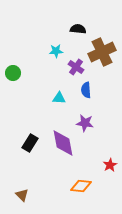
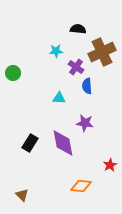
blue semicircle: moved 1 px right, 4 px up
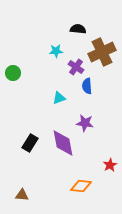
cyan triangle: rotated 24 degrees counterclockwise
brown triangle: rotated 40 degrees counterclockwise
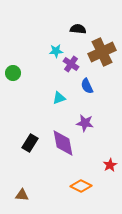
purple cross: moved 5 px left, 3 px up
blue semicircle: rotated 21 degrees counterclockwise
orange diamond: rotated 20 degrees clockwise
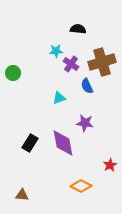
brown cross: moved 10 px down; rotated 8 degrees clockwise
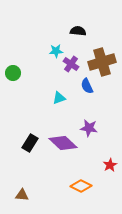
black semicircle: moved 2 px down
purple star: moved 4 px right, 5 px down
purple diamond: rotated 36 degrees counterclockwise
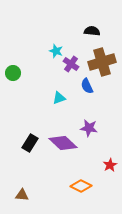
black semicircle: moved 14 px right
cyan star: rotated 24 degrees clockwise
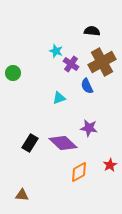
brown cross: rotated 12 degrees counterclockwise
orange diamond: moved 2 px left, 14 px up; rotated 55 degrees counterclockwise
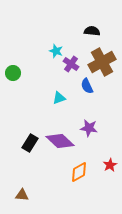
purple diamond: moved 3 px left, 2 px up
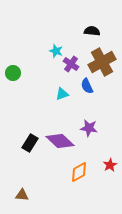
cyan triangle: moved 3 px right, 4 px up
